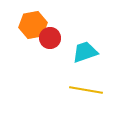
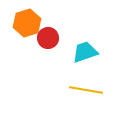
orange hexagon: moved 6 px left, 2 px up; rotated 8 degrees counterclockwise
red circle: moved 2 px left
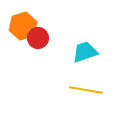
orange hexagon: moved 4 px left, 3 px down
red circle: moved 10 px left
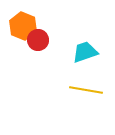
orange hexagon: rotated 20 degrees counterclockwise
red circle: moved 2 px down
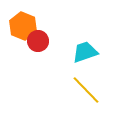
red circle: moved 1 px down
yellow line: rotated 36 degrees clockwise
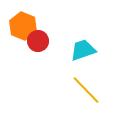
cyan trapezoid: moved 2 px left, 2 px up
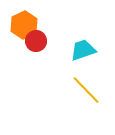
orange hexagon: moved 1 px right, 1 px up; rotated 12 degrees clockwise
red circle: moved 2 px left
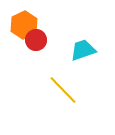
red circle: moved 1 px up
yellow line: moved 23 px left
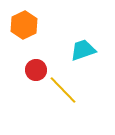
red circle: moved 30 px down
